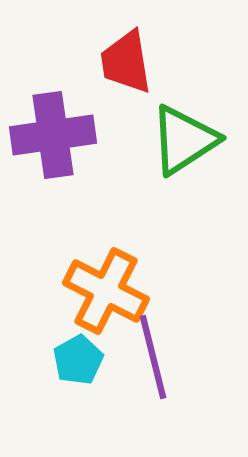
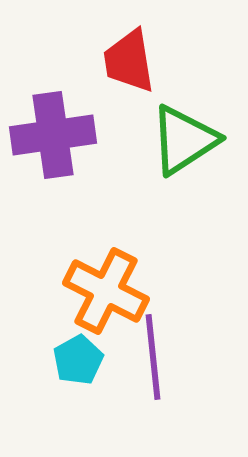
red trapezoid: moved 3 px right, 1 px up
purple line: rotated 8 degrees clockwise
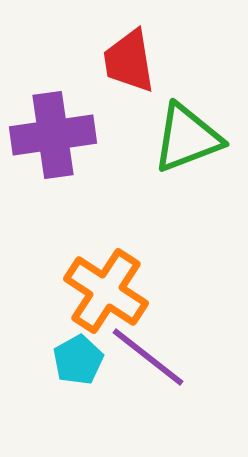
green triangle: moved 3 px right, 2 px up; rotated 12 degrees clockwise
orange cross: rotated 6 degrees clockwise
purple line: moved 5 px left; rotated 46 degrees counterclockwise
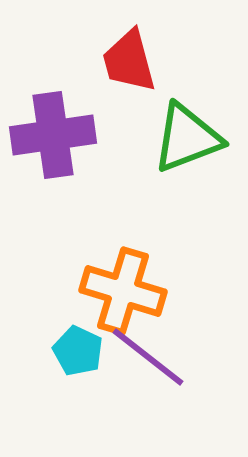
red trapezoid: rotated 6 degrees counterclockwise
orange cross: moved 17 px right; rotated 16 degrees counterclockwise
cyan pentagon: moved 9 px up; rotated 18 degrees counterclockwise
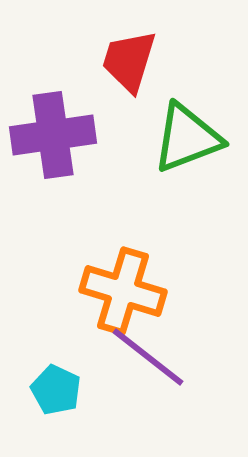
red trapezoid: rotated 32 degrees clockwise
cyan pentagon: moved 22 px left, 39 px down
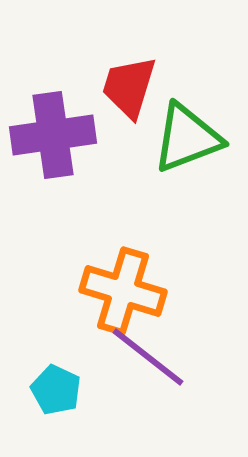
red trapezoid: moved 26 px down
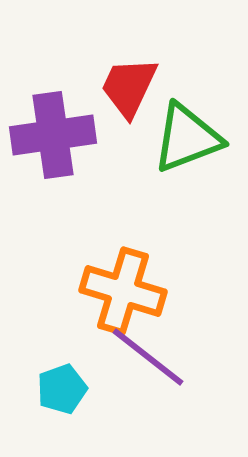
red trapezoid: rotated 8 degrees clockwise
cyan pentagon: moved 6 px right, 1 px up; rotated 27 degrees clockwise
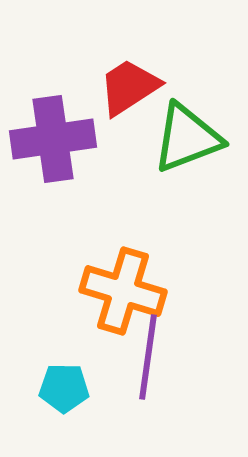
red trapezoid: rotated 32 degrees clockwise
purple cross: moved 4 px down
purple line: rotated 60 degrees clockwise
cyan pentagon: moved 2 px right, 1 px up; rotated 21 degrees clockwise
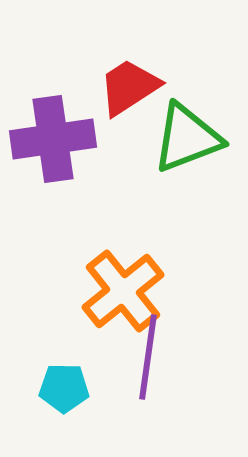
orange cross: rotated 34 degrees clockwise
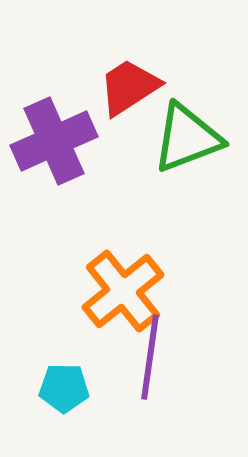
purple cross: moved 1 px right, 2 px down; rotated 16 degrees counterclockwise
purple line: moved 2 px right
